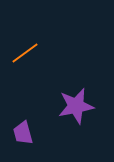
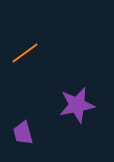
purple star: moved 1 px right, 1 px up
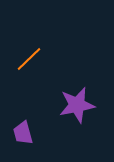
orange line: moved 4 px right, 6 px down; rotated 8 degrees counterclockwise
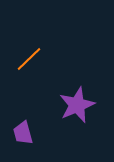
purple star: rotated 12 degrees counterclockwise
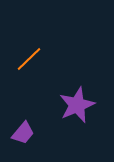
purple trapezoid: rotated 125 degrees counterclockwise
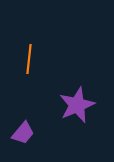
orange line: rotated 40 degrees counterclockwise
